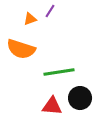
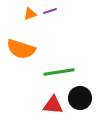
purple line: rotated 40 degrees clockwise
orange triangle: moved 5 px up
red triangle: moved 1 px right, 1 px up
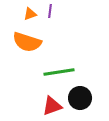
purple line: rotated 64 degrees counterclockwise
orange semicircle: moved 6 px right, 7 px up
red triangle: moved 1 px left, 1 px down; rotated 25 degrees counterclockwise
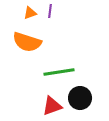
orange triangle: moved 1 px up
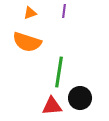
purple line: moved 14 px right
green line: rotated 72 degrees counterclockwise
red triangle: rotated 15 degrees clockwise
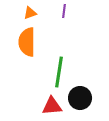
orange semicircle: rotated 72 degrees clockwise
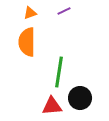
purple line: rotated 56 degrees clockwise
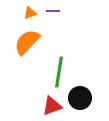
purple line: moved 11 px left; rotated 24 degrees clockwise
orange semicircle: rotated 44 degrees clockwise
red triangle: rotated 15 degrees counterclockwise
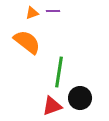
orange triangle: moved 2 px right
orange semicircle: rotated 84 degrees clockwise
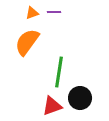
purple line: moved 1 px right, 1 px down
orange semicircle: rotated 92 degrees counterclockwise
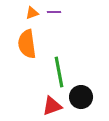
orange semicircle: moved 2 px down; rotated 44 degrees counterclockwise
green line: rotated 20 degrees counterclockwise
black circle: moved 1 px right, 1 px up
